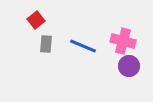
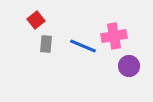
pink cross: moved 9 px left, 5 px up; rotated 25 degrees counterclockwise
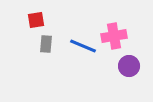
red square: rotated 30 degrees clockwise
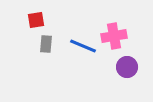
purple circle: moved 2 px left, 1 px down
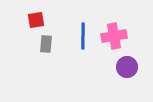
blue line: moved 10 px up; rotated 68 degrees clockwise
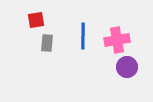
pink cross: moved 3 px right, 4 px down
gray rectangle: moved 1 px right, 1 px up
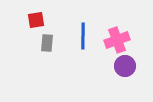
pink cross: rotated 10 degrees counterclockwise
purple circle: moved 2 px left, 1 px up
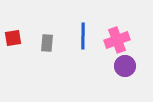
red square: moved 23 px left, 18 px down
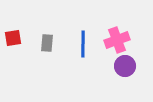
blue line: moved 8 px down
